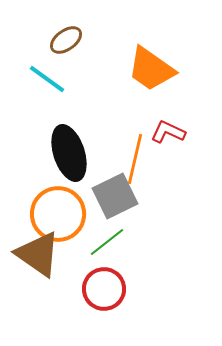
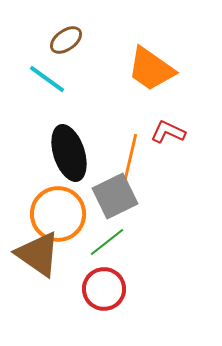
orange line: moved 5 px left
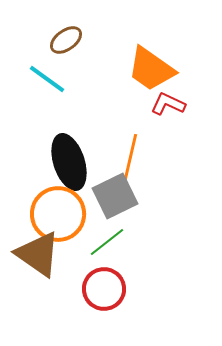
red L-shape: moved 28 px up
black ellipse: moved 9 px down
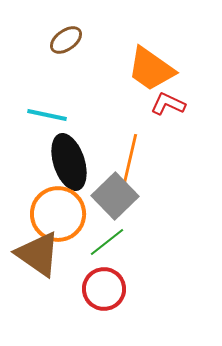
cyan line: moved 36 px down; rotated 24 degrees counterclockwise
gray square: rotated 18 degrees counterclockwise
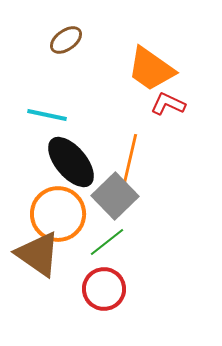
black ellipse: moved 2 px right; rotated 22 degrees counterclockwise
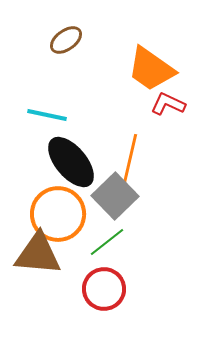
brown triangle: rotated 30 degrees counterclockwise
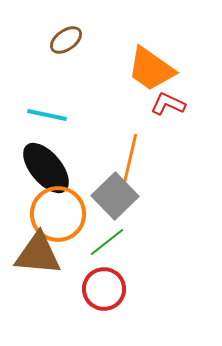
black ellipse: moved 25 px left, 6 px down
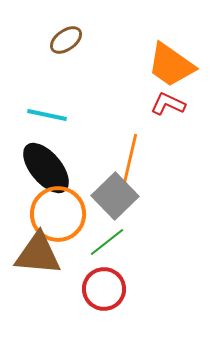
orange trapezoid: moved 20 px right, 4 px up
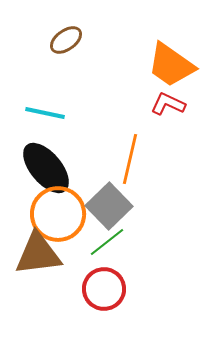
cyan line: moved 2 px left, 2 px up
gray square: moved 6 px left, 10 px down
brown triangle: rotated 12 degrees counterclockwise
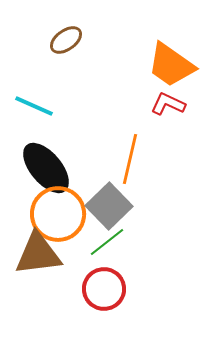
cyan line: moved 11 px left, 7 px up; rotated 12 degrees clockwise
